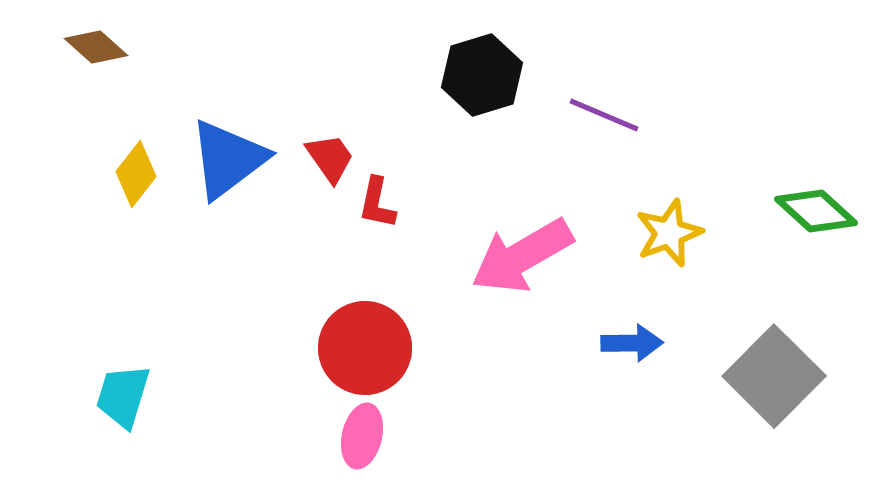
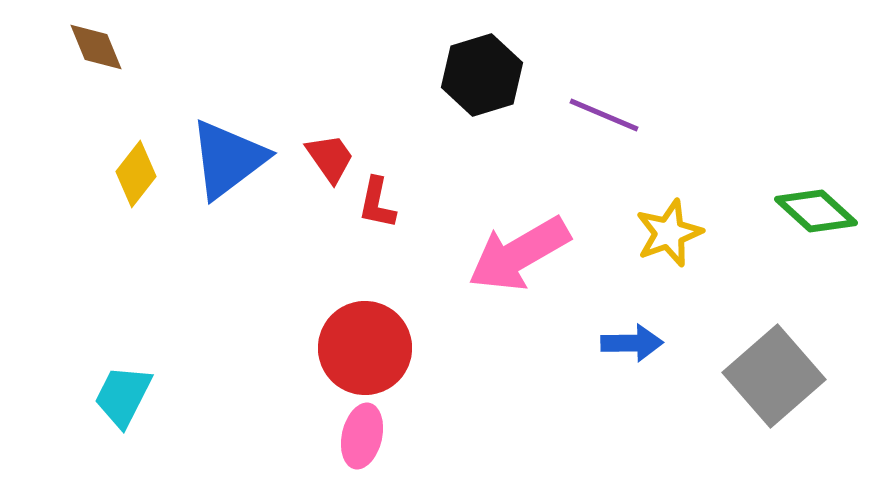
brown diamond: rotated 26 degrees clockwise
pink arrow: moved 3 px left, 2 px up
gray square: rotated 4 degrees clockwise
cyan trapezoid: rotated 10 degrees clockwise
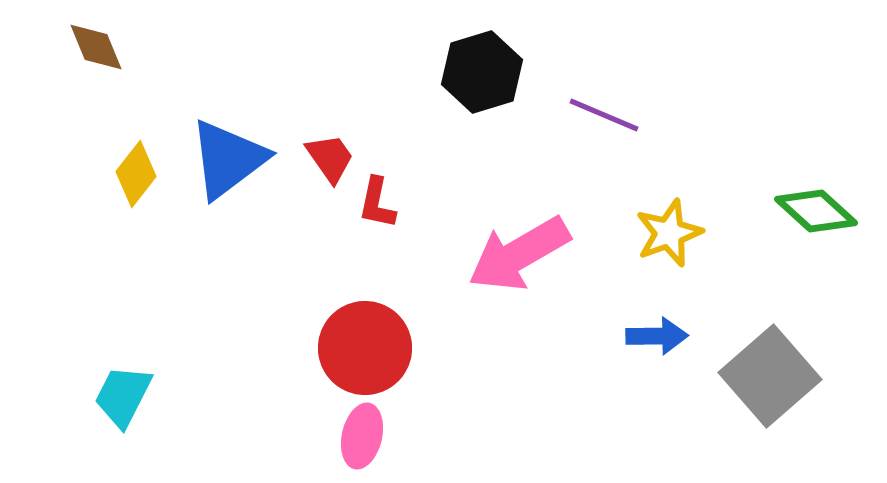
black hexagon: moved 3 px up
blue arrow: moved 25 px right, 7 px up
gray square: moved 4 px left
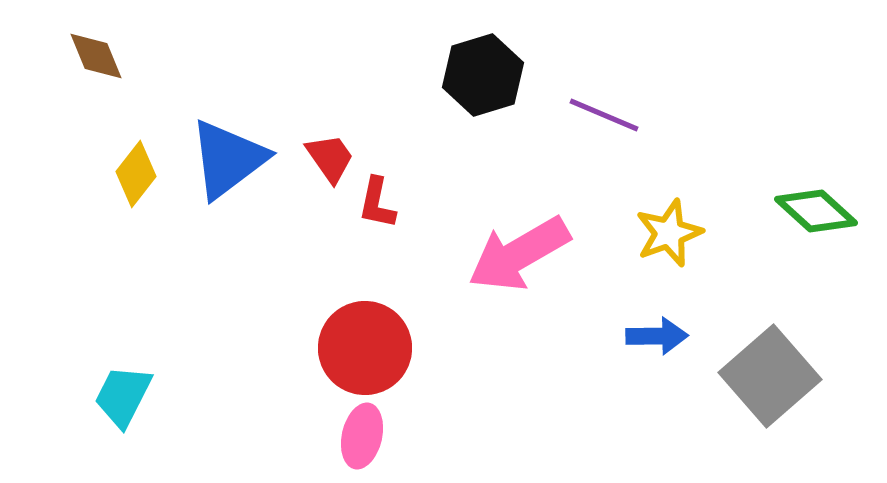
brown diamond: moved 9 px down
black hexagon: moved 1 px right, 3 px down
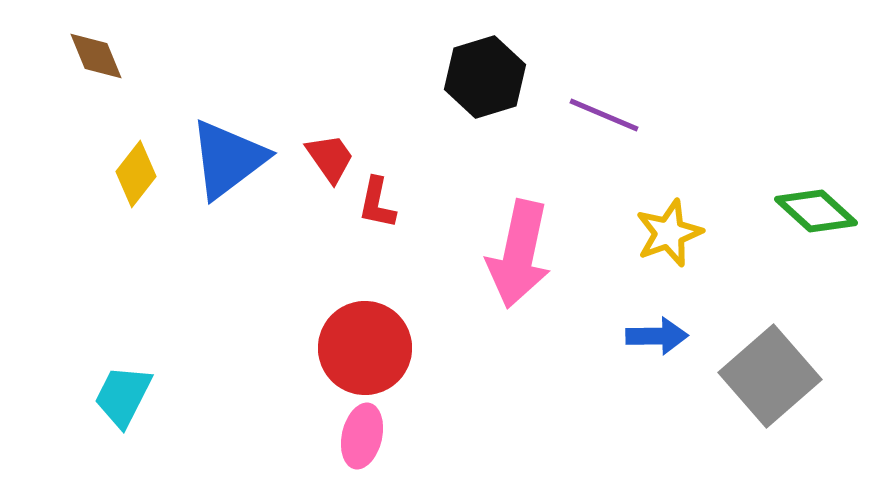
black hexagon: moved 2 px right, 2 px down
pink arrow: rotated 48 degrees counterclockwise
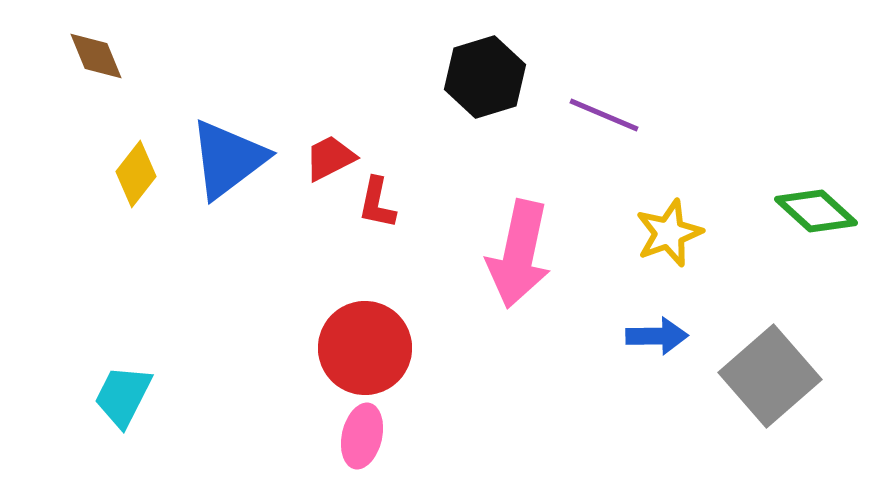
red trapezoid: rotated 82 degrees counterclockwise
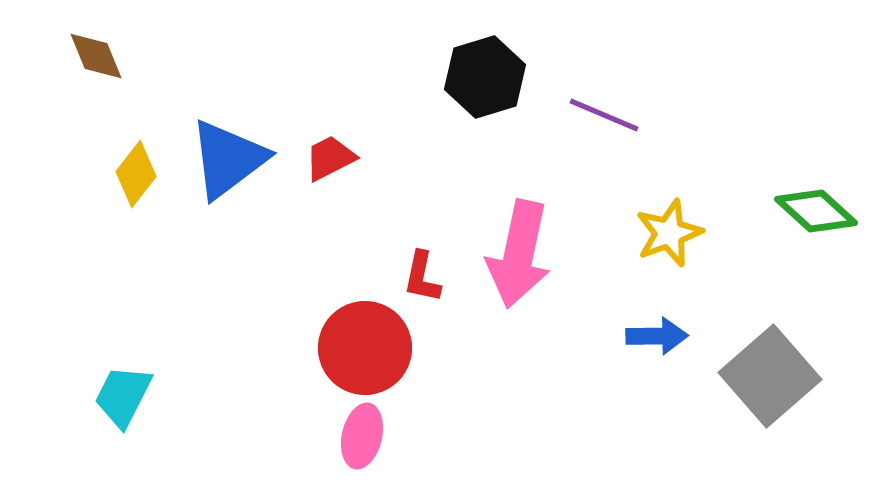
red L-shape: moved 45 px right, 74 px down
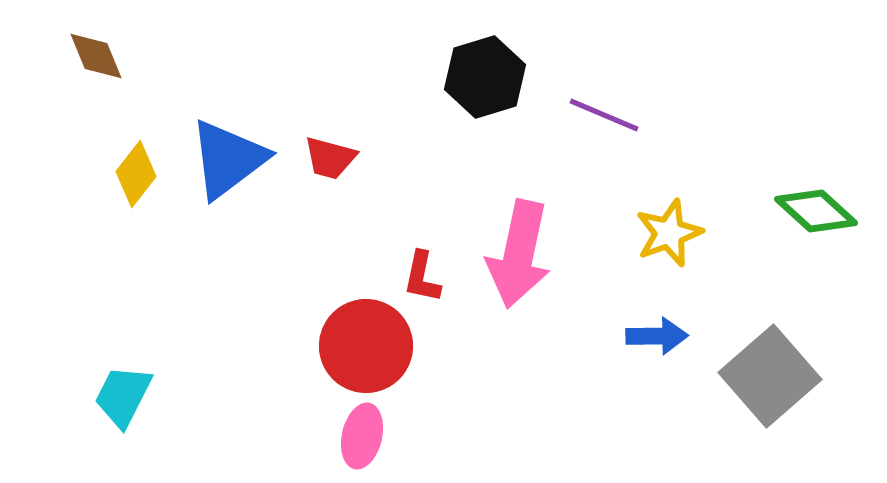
red trapezoid: rotated 138 degrees counterclockwise
red circle: moved 1 px right, 2 px up
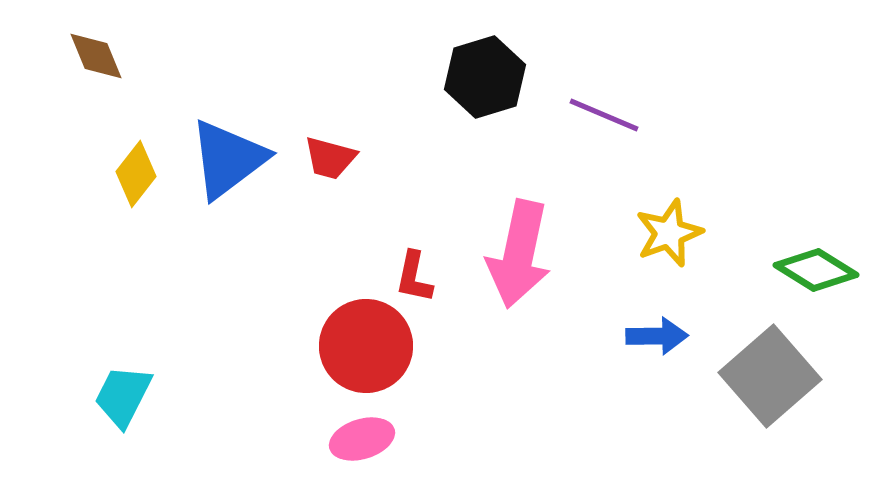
green diamond: moved 59 px down; rotated 10 degrees counterclockwise
red L-shape: moved 8 px left
pink ellipse: moved 3 px down; rotated 60 degrees clockwise
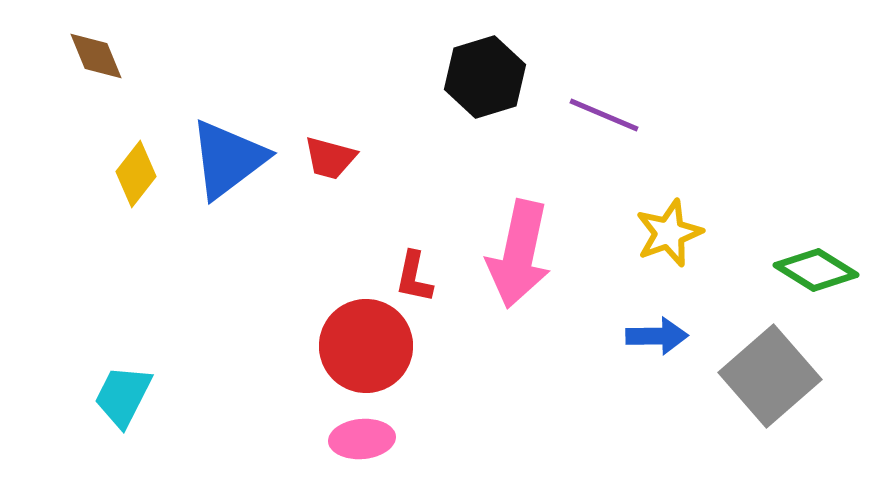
pink ellipse: rotated 12 degrees clockwise
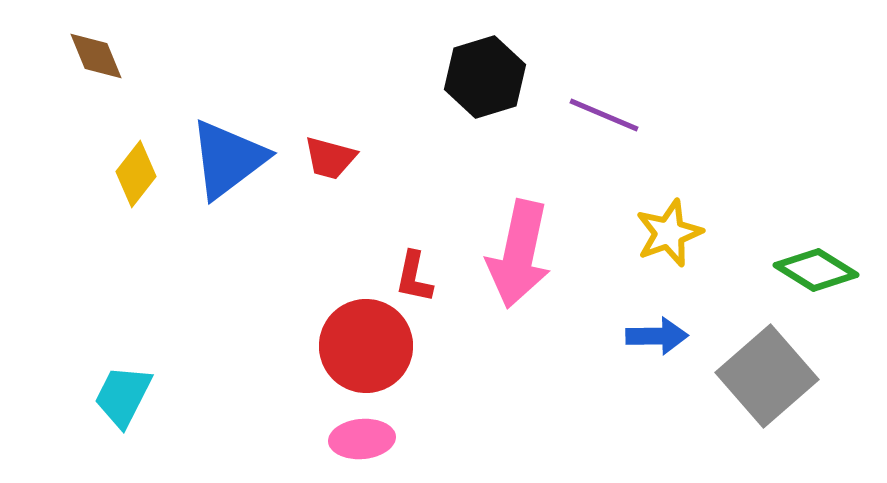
gray square: moved 3 px left
